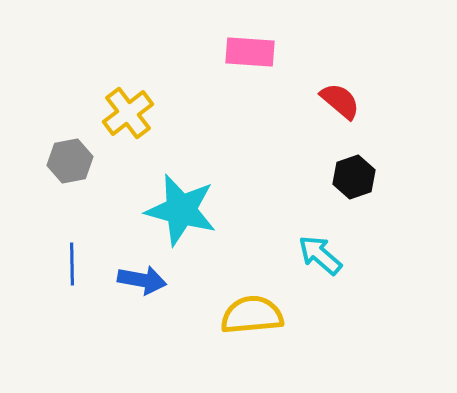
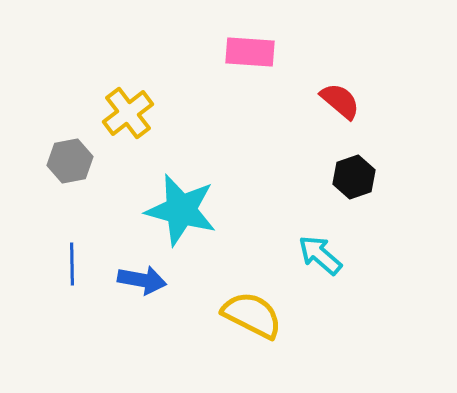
yellow semicircle: rotated 32 degrees clockwise
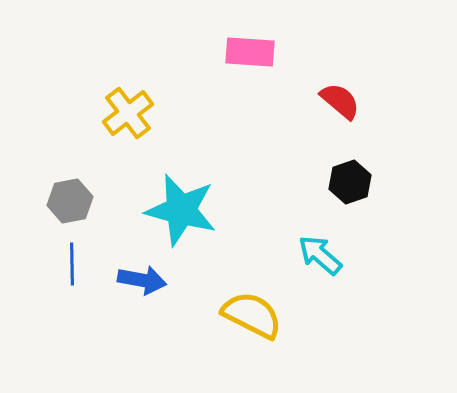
gray hexagon: moved 40 px down
black hexagon: moved 4 px left, 5 px down
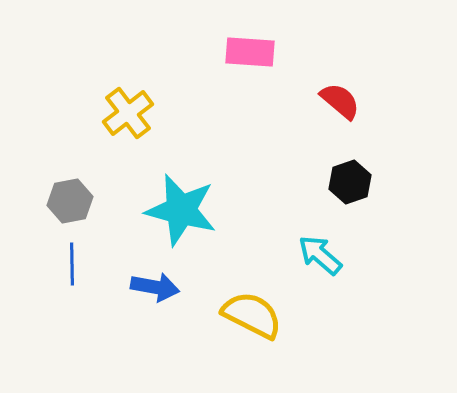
blue arrow: moved 13 px right, 7 px down
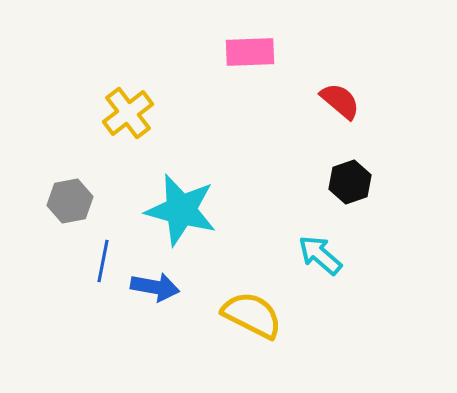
pink rectangle: rotated 6 degrees counterclockwise
blue line: moved 31 px right, 3 px up; rotated 12 degrees clockwise
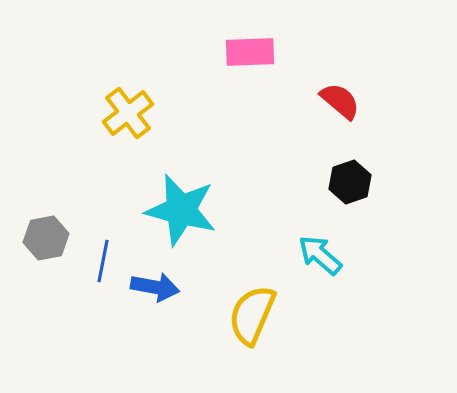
gray hexagon: moved 24 px left, 37 px down
yellow semicircle: rotated 94 degrees counterclockwise
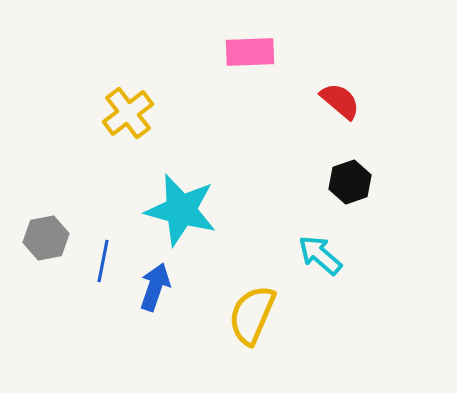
blue arrow: rotated 81 degrees counterclockwise
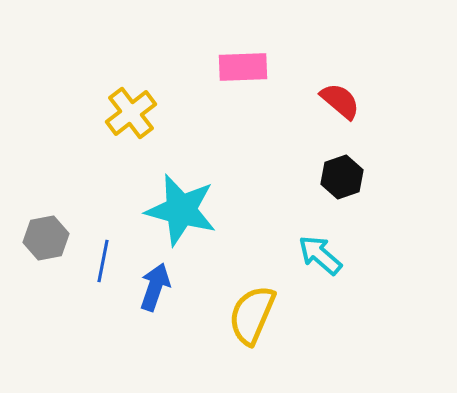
pink rectangle: moved 7 px left, 15 px down
yellow cross: moved 3 px right
black hexagon: moved 8 px left, 5 px up
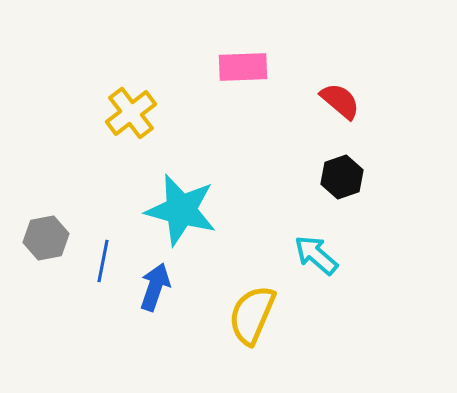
cyan arrow: moved 4 px left
